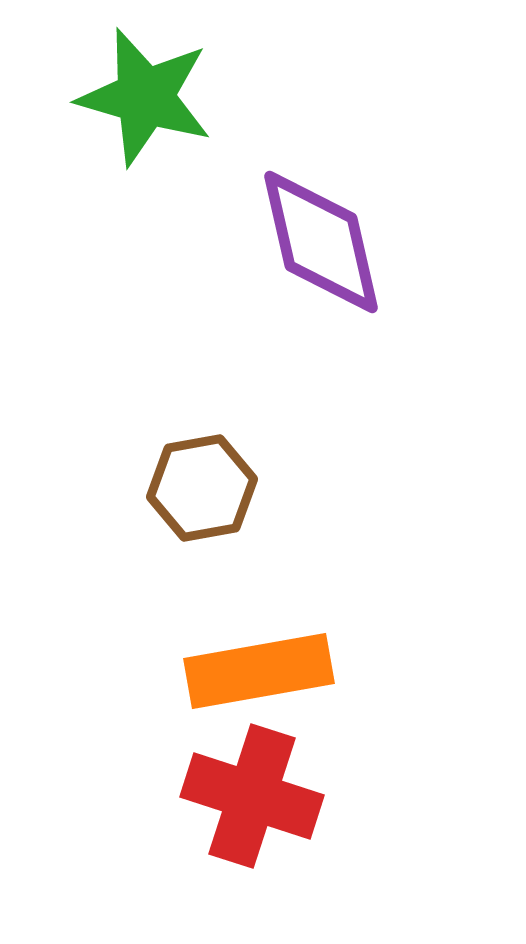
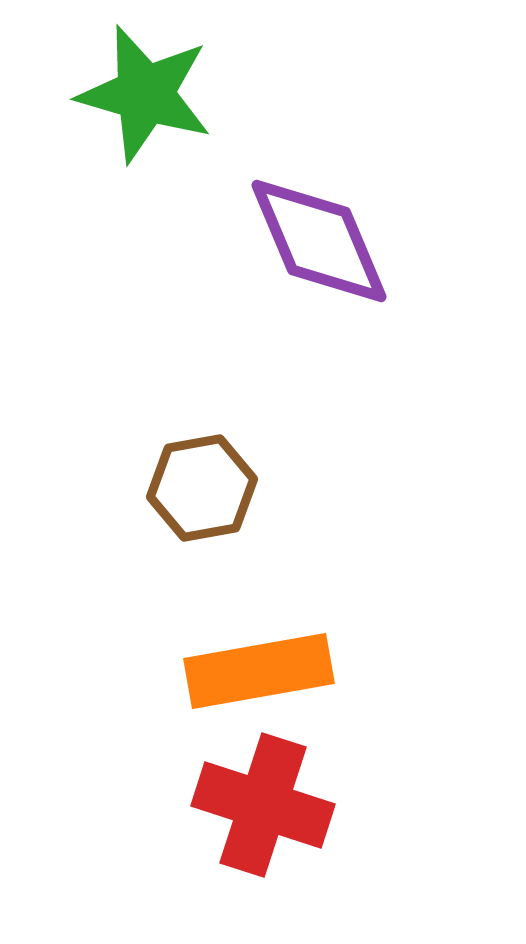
green star: moved 3 px up
purple diamond: moved 2 px left, 1 px up; rotated 10 degrees counterclockwise
red cross: moved 11 px right, 9 px down
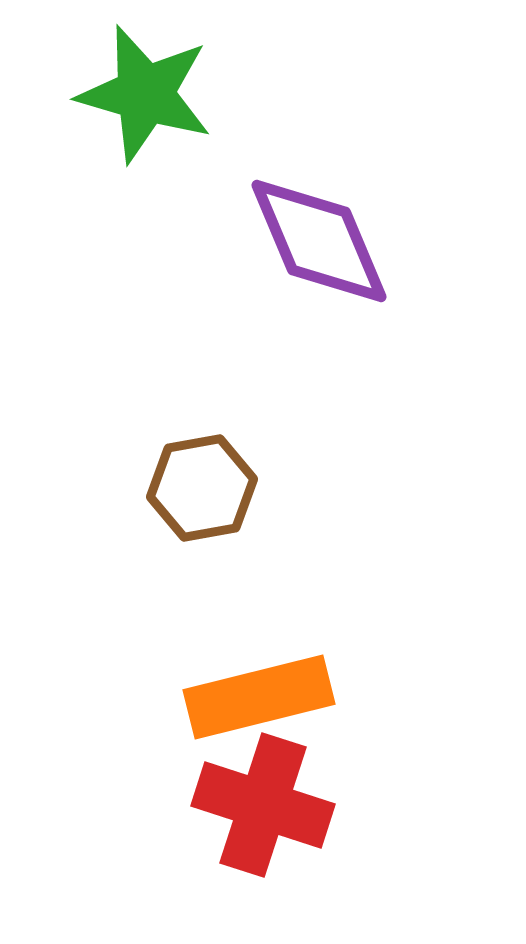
orange rectangle: moved 26 px down; rotated 4 degrees counterclockwise
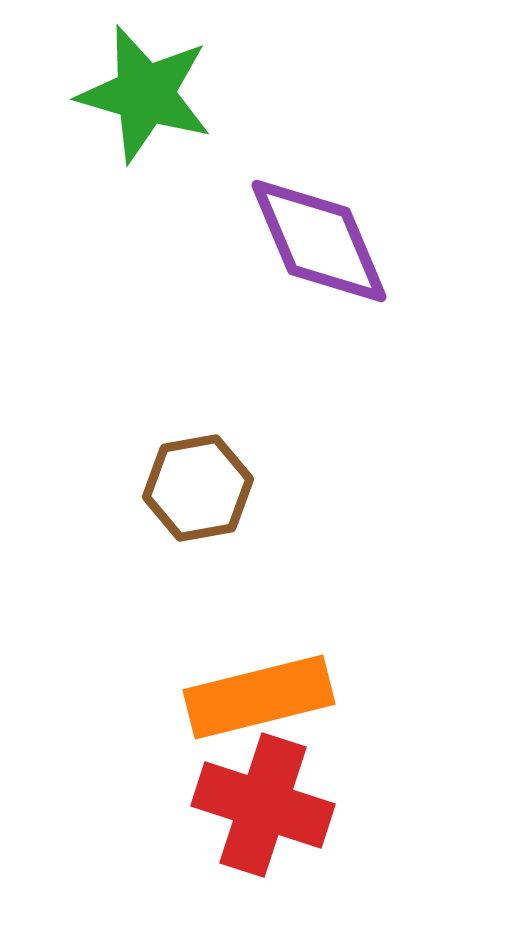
brown hexagon: moved 4 px left
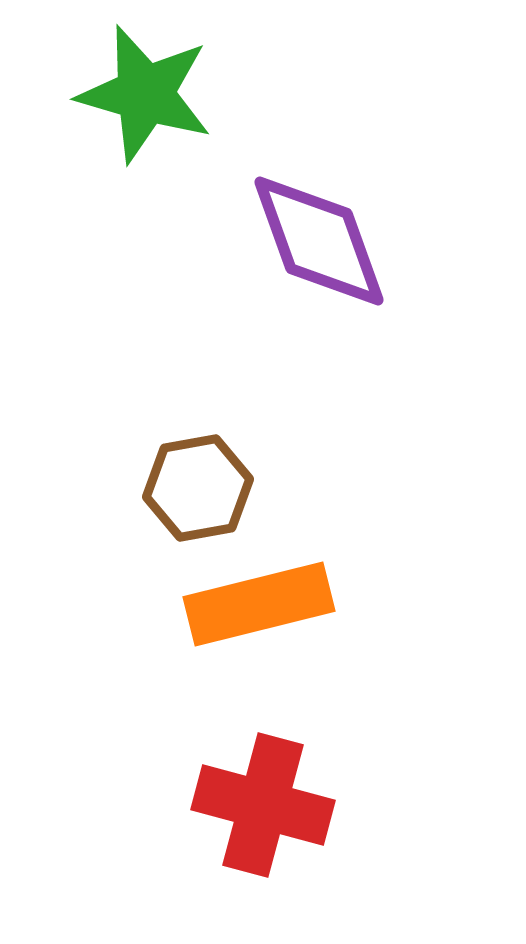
purple diamond: rotated 3 degrees clockwise
orange rectangle: moved 93 px up
red cross: rotated 3 degrees counterclockwise
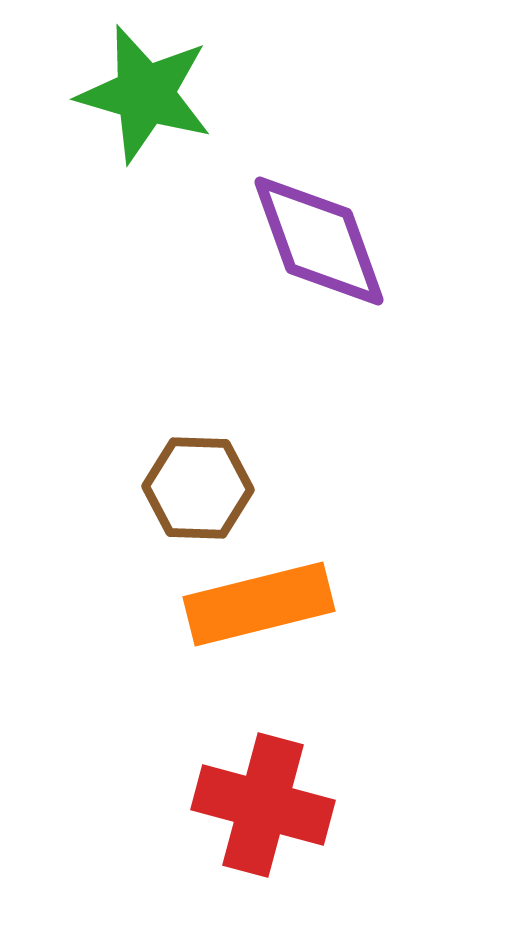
brown hexagon: rotated 12 degrees clockwise
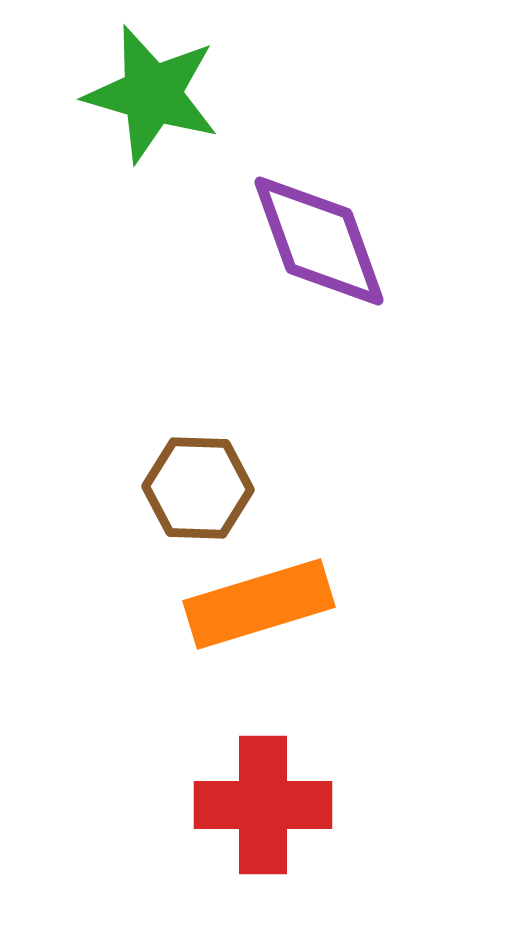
green star: moved 7 px right
orange rectangle: rotated 3 degrees counterclockwise
red cross: rotated 15 degrees counterclockwise
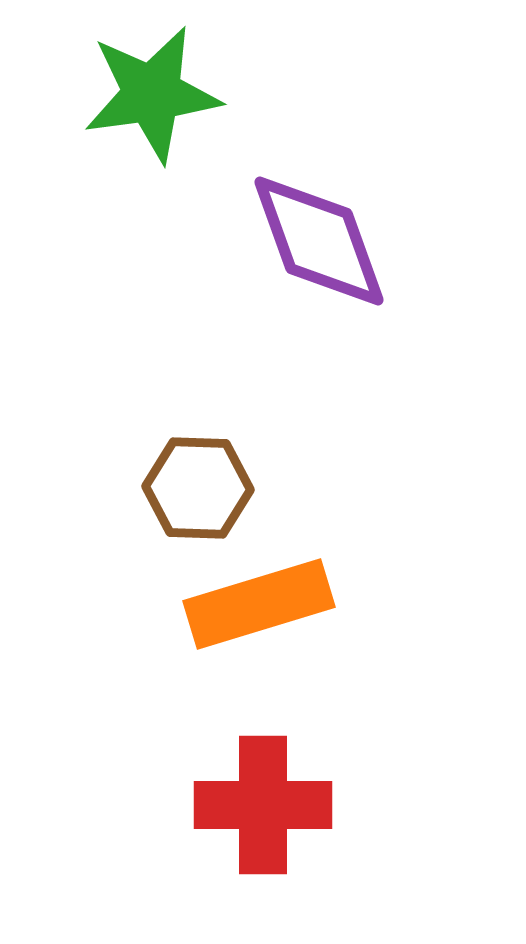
green star: rotated 24 degrees counterclockwise
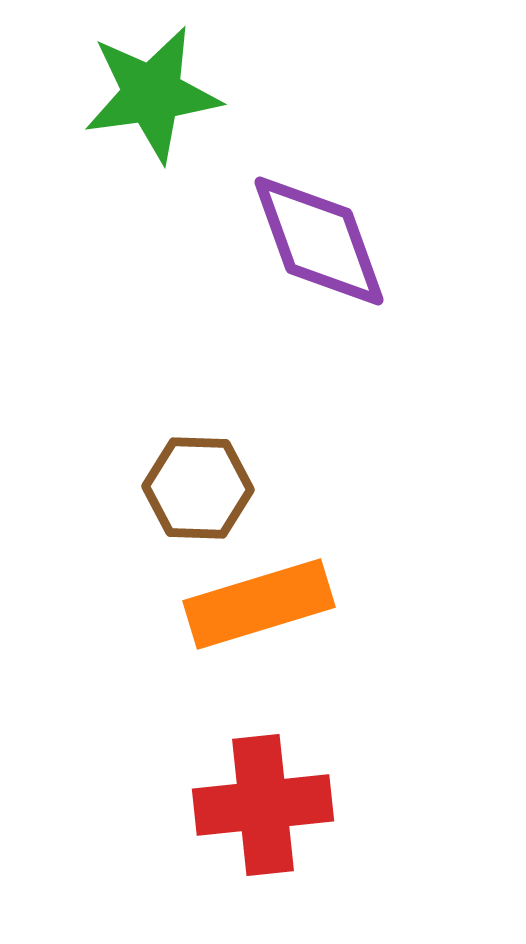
red cross: rotated 6 degrees counterclockwise
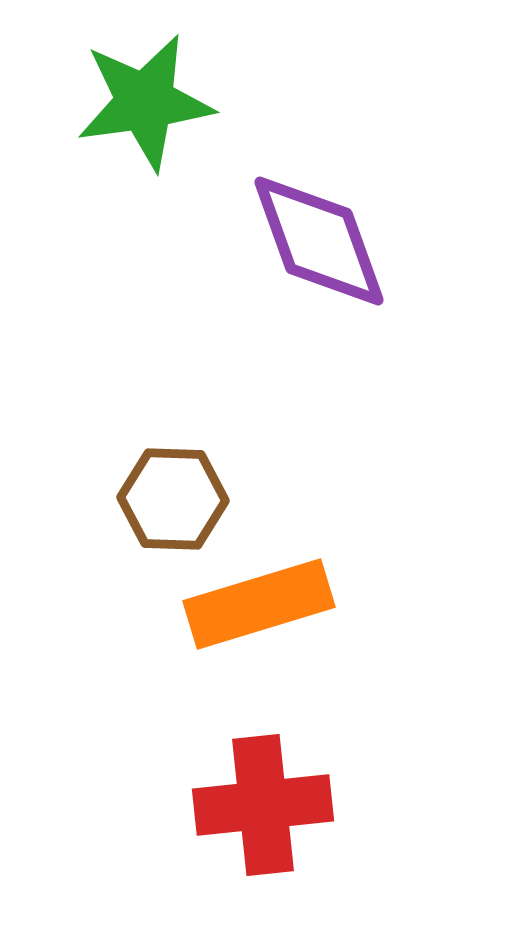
green star: moved 7 px left, 8 px down
brown hexagon: moved 25 px left, 11 px down
